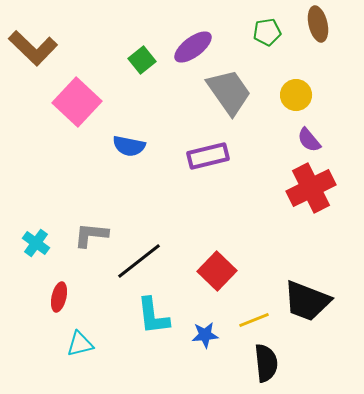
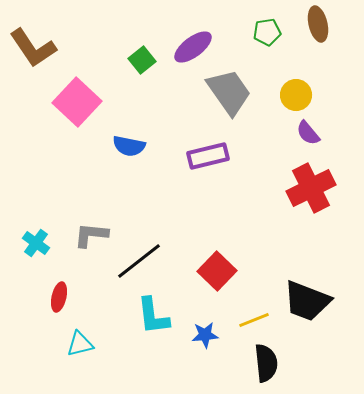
brown L-shape: rotated 12 degrees clockwise
purple semicircle: moved 1 px left, 7 px up
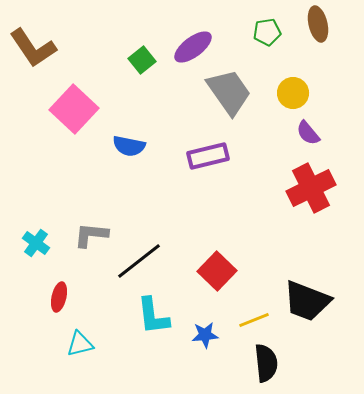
yellow circle: moved 3 px left, 2 px up
pink square: moved 3 px left, 7 px down
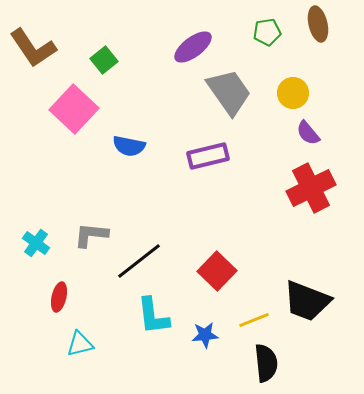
green square: moved 38 px left
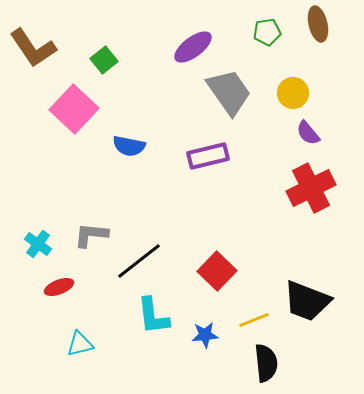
cyan cross: moved 2 px right, 1 px down
red ellipse: moved 10 px up; rotated 56 degrees clockwise
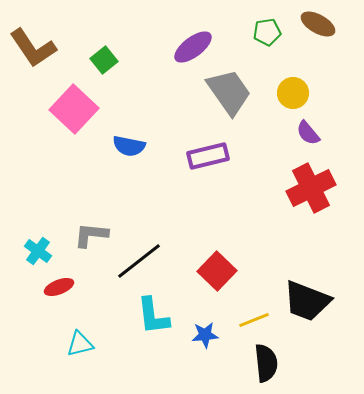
brown ellipse: rotated 48 degrees counterclockwise
cyan cross: moved 7 px down
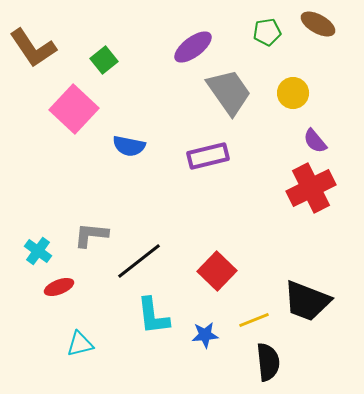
purple semicircle: moved 7 px right, 8 px down
black semicircle: moved 2 px right, 1 px up
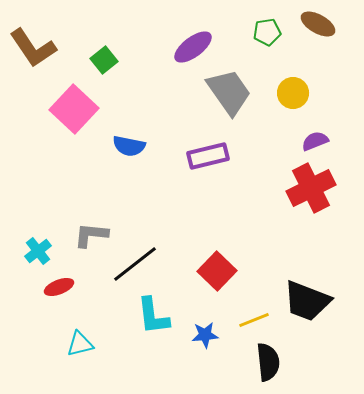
purple semicircle: rotated 108 degrees clockwise
cyan cross: rotated 16 degrees clockwise
black line: moved 4 px left, 3 px down
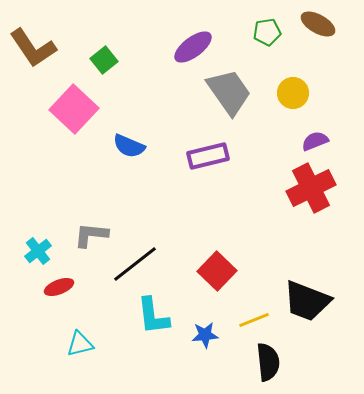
blue semicircle: rotated 12 degrees clockwise
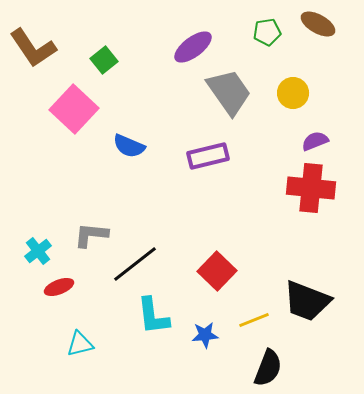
red cross: rotated 33 degrees clockwise
black semicircle: moved 6 px down; rotated 27 degrees clockwise
